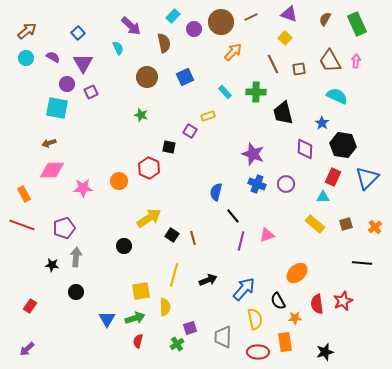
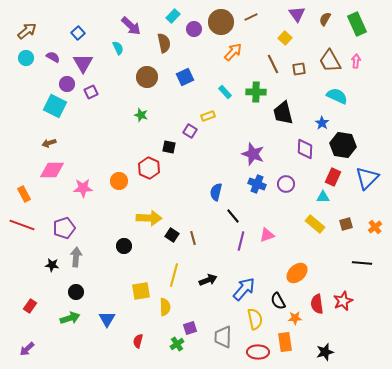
purple triangle at (289, 14): moved 8 px right; rotated 36 degrees clockwise
cyan square at (57, 108): moved 2 px left, 2 px up; rotated 15 degrees clockwise
yellow arrow at (149, 218): rotated 35 degrees clockwise
green arrow at (135, 318): moved 65 px left
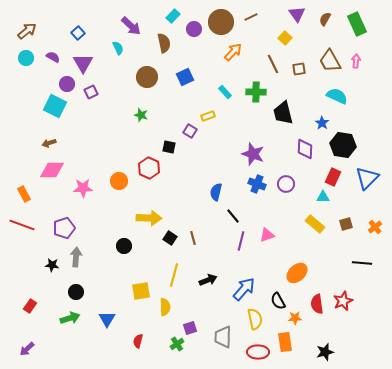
black square at (172, 235): moved 2 px left, 3 px down
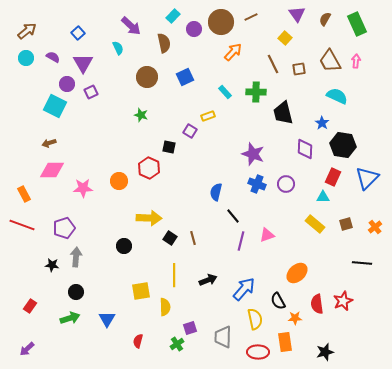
yellow line at (174, 275): rotated 15 degrees counterclockwise
